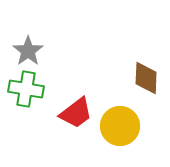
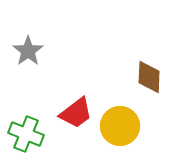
brown diamond: moved 3 px right, 1 px up
green cross: moved 45 px down; rotated 12 degrees clockwise
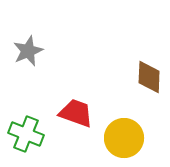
gray star: rotated 12 degrees clockwise
red trapezoid: rotated 123 degrees counterclockwise
yellow circle: moved 4 px right, 12 px down
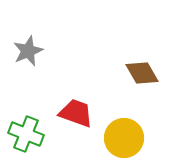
brown diamond: moved 7 px left, 4 px up; rotated 32 degrees counterclockwise
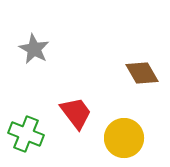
gray star: moved 6 px right, 2 px up; rotated 20 degrees counterclockwise
red trapezoid: rotated 33 degrees clockwise
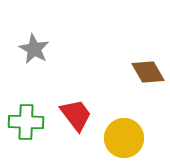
brown diamond: moved 6 px right, 1 px up
red trapezoid: moved 2 px down
green cross: moved 12 px up; rotated 20 degrees counterclockwise
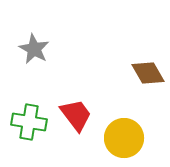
brown diamond: moved 1 px down
green cross: moved 3 px right; rotated 8 degrees clockwise
